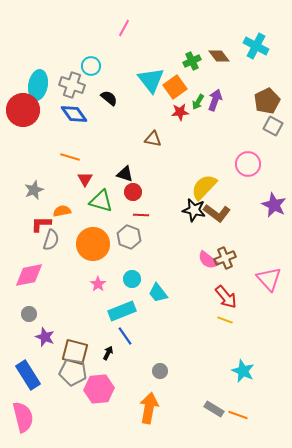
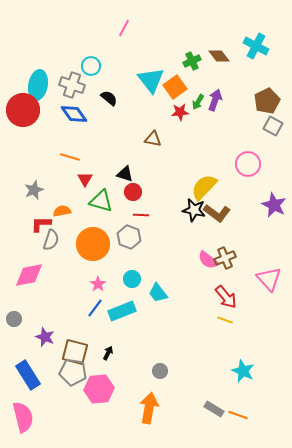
gray circle at (29, 314): moved 15 px left, 5 px down
blue line at (125, 336): moved 30 px left, 28 px up; rotated 72 degrees clockwise
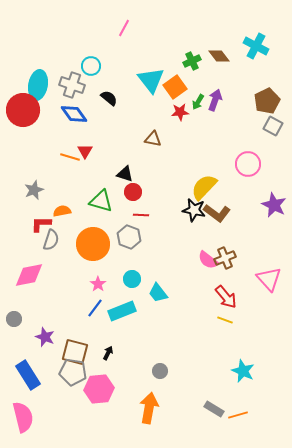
red triangle at (85, 179): moved 28 px up
orange line at (238, 415): rotated 36 degrees counterclockwise
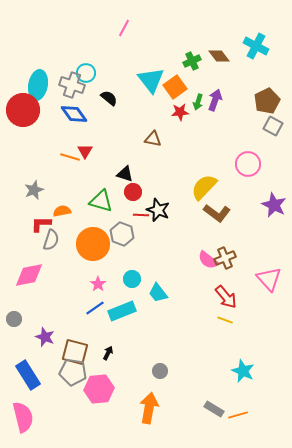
cyan circle at (91, 66): moved 5 px left, 7 px down
green arrow at (198, 102): rotated 14 degrees counterclockwise
black star at (194, 210): moved 36 px left; rotated 10 degrees clockwise
gray hexagon at (129, 237): moved 7 px left, 3 px up
blue line at (95, 308): rotated 18 degrees clockwise
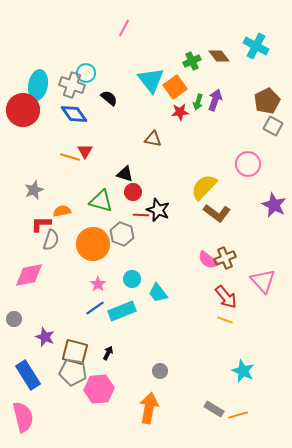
pink triangle at (269, 279): moved 6 px left, 2 px down
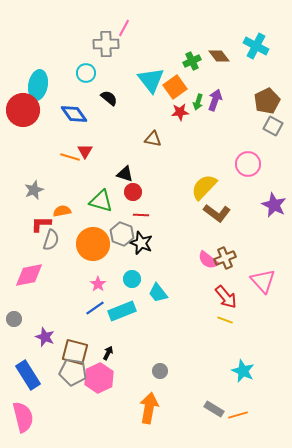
gray cross at (72, 85): moved 34 px right, 41 px up; rotated 20 degrees counterclockwise
black star at (158, 210): moved 17 px left, 33 px down
pink hexagon at (99, 389): moved 11 px up; rotated 20 degrees counterclockwise
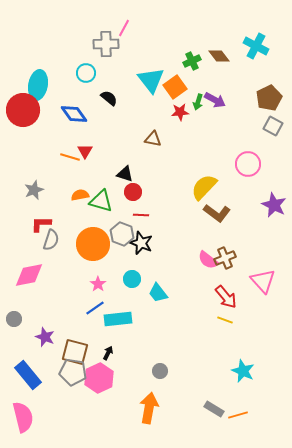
purple arrow at (215, 100): rotated 100 degrees clockwise
brown pentagon at (267, 101): moved 2 px right, 3 px up
orange semicircle at (62, 211): moved 18 px right, 16 px up
cyan rectangle at (122, 311): moved 4 px left, 8 px down; rotated 16 degrees clockwise
blue rectangle at (28, 375): rotated 8 degrees counterclockwise
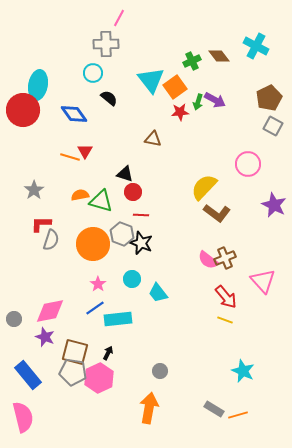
pink line at (124, 28): moved 5 px left, 10 px up
cyan circle at (86, 73): moved 7 px right
gray star at (34, 190): rotated 12 degrees counterclockwise
pink diamond at (29, 275): moved 21 px right, 36 px down
